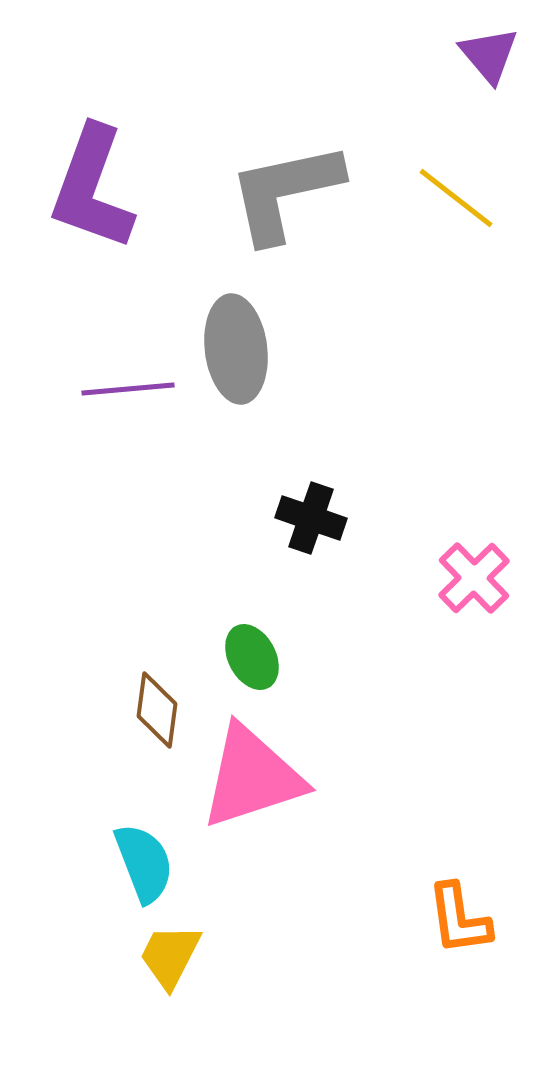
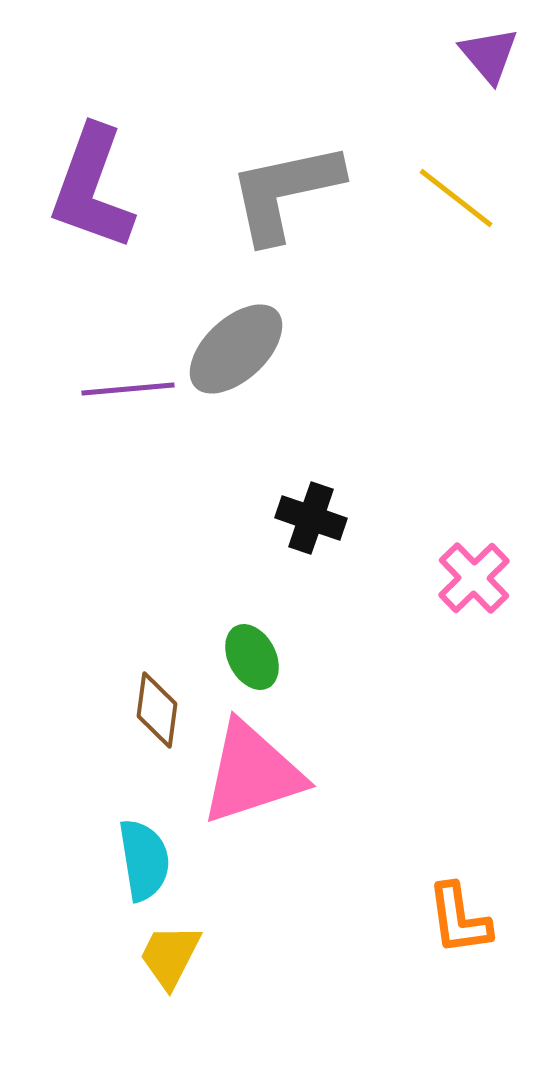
gray ellipse: rotated 54 degrees clockwise
pink triangle: moved 4 px up
cyan semicircle: moved 3 px up; rotated 12 degrees clockwise
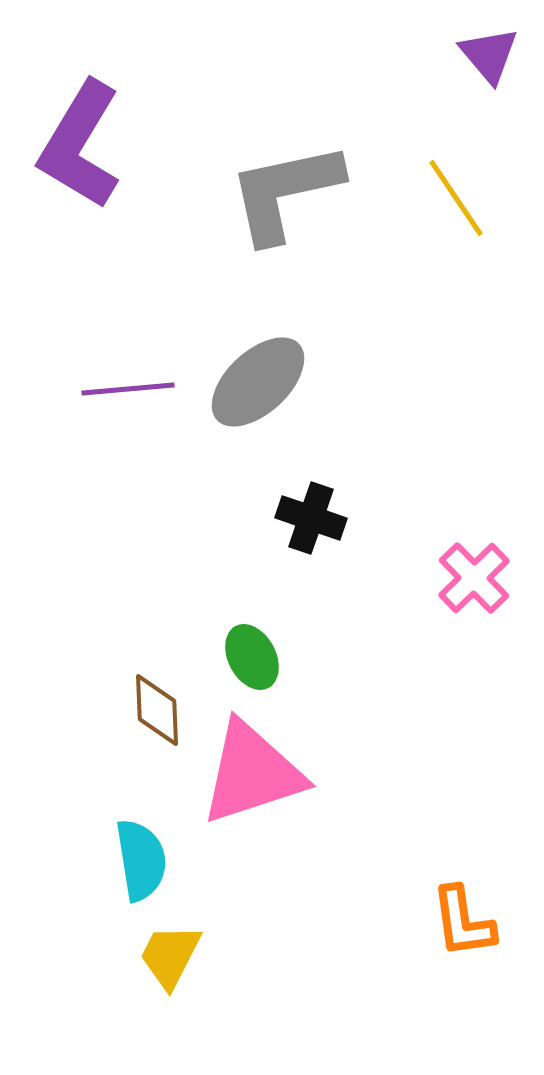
purple L-shape: moved 12 px left, 43 px up; rotated 11 degrees clockwise
yellow line: rotated 18 degrees clockwise
gray ellipse: moved 22 px right, 33 px down
brown diamond: rotated 10 degrees counterclockwise
cyan semicircle: moved 3 px left
orange L-shape: moved 4 px right, 3 px down
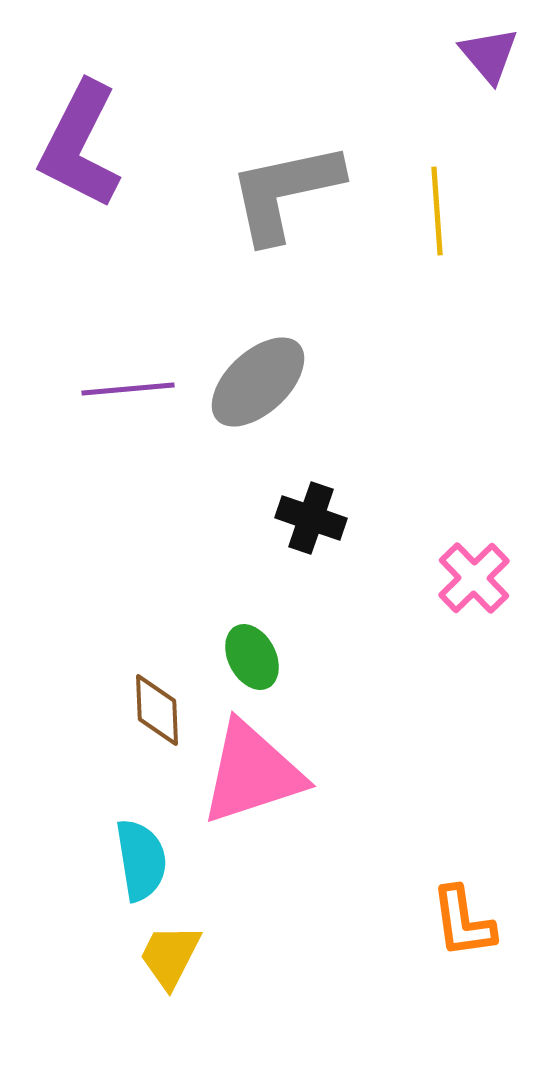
purple L-shape: rotated 4 degrees counterclockwise
yellow line: moved 19 px left, 13 px down; rotated 30 degrees clockwise
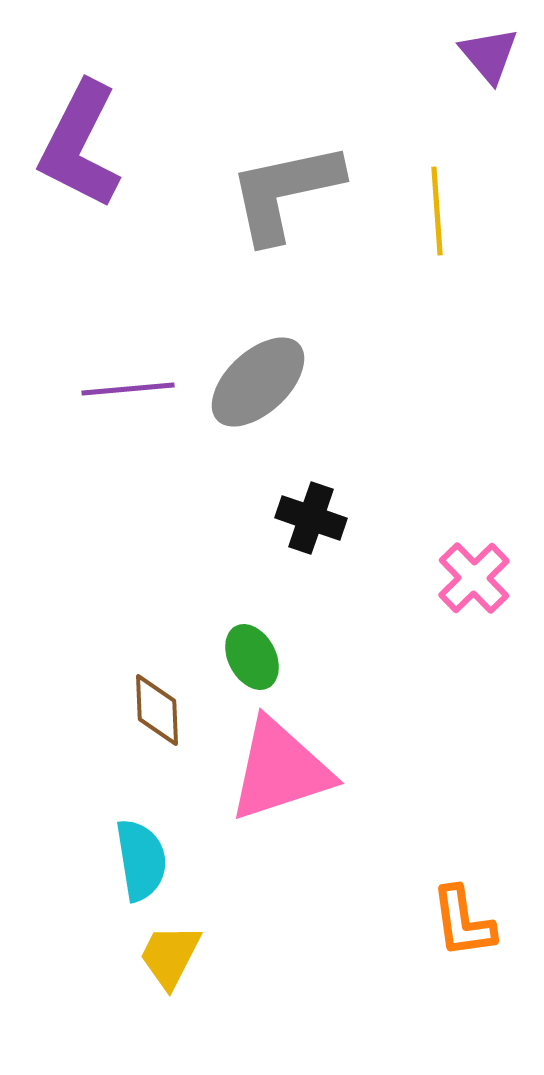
pink triangle: moved 28 px right, 3 px up
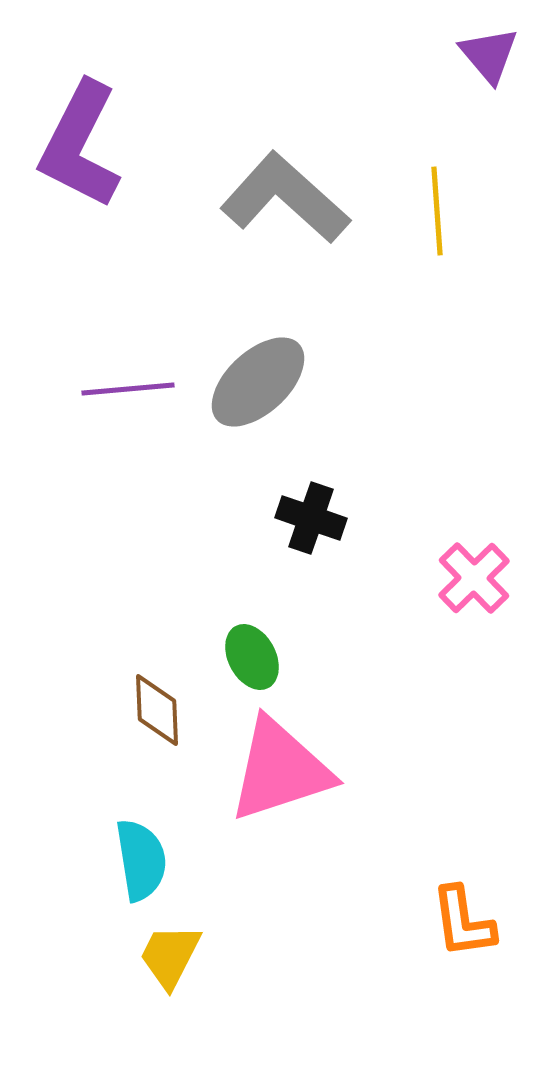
gray L-shape: moved 6 px down; rotated 54 degrees clockwise
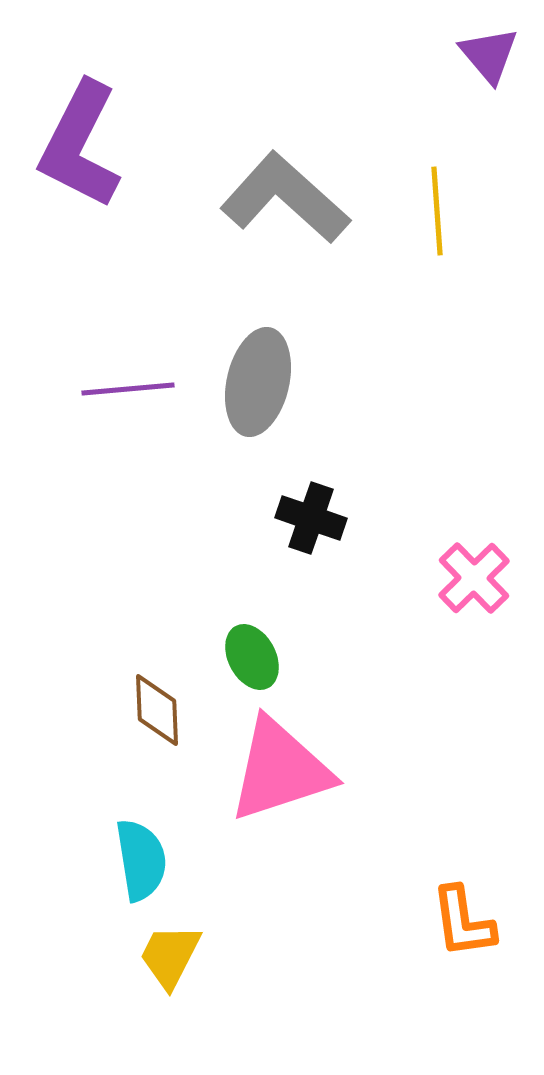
gray ellipse: rotated 34 degrees counterclockwise
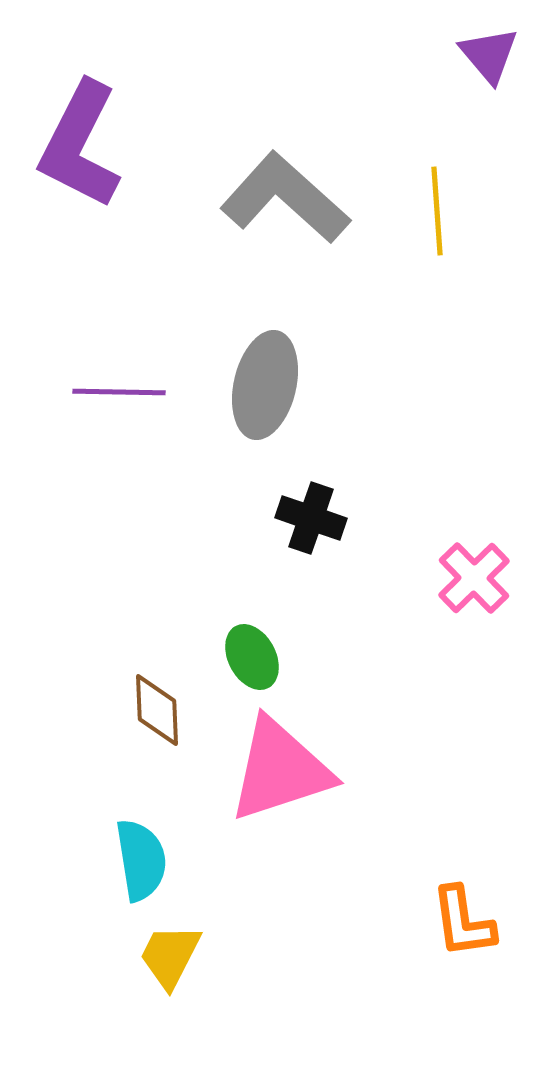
gray ellipse: moved 7 px right, 3 px down
purple line: moved 9 px left, 3 px down; rotated 6 degrees clockwise
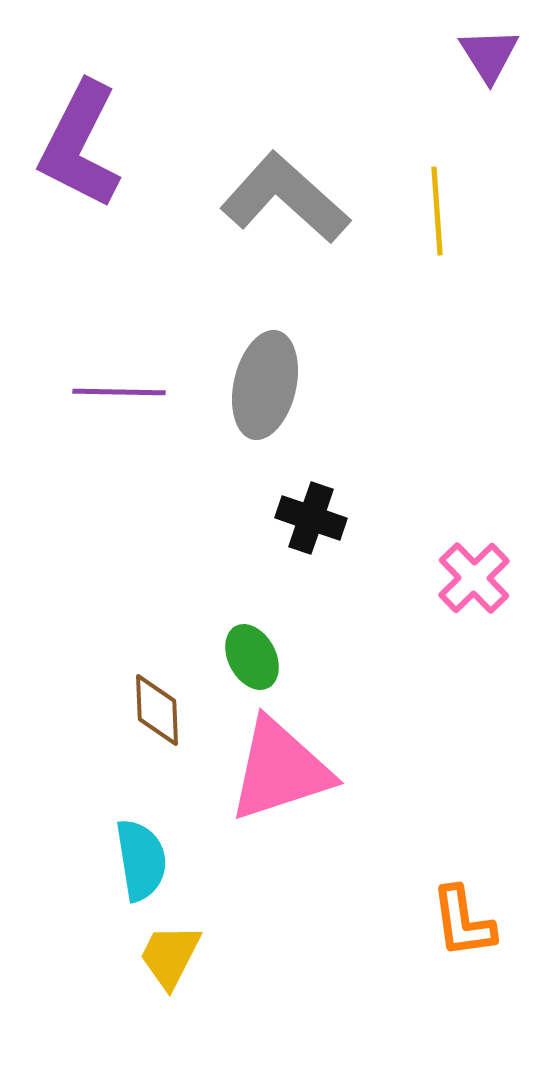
purple triangle: rotated 8 degrees clockwise
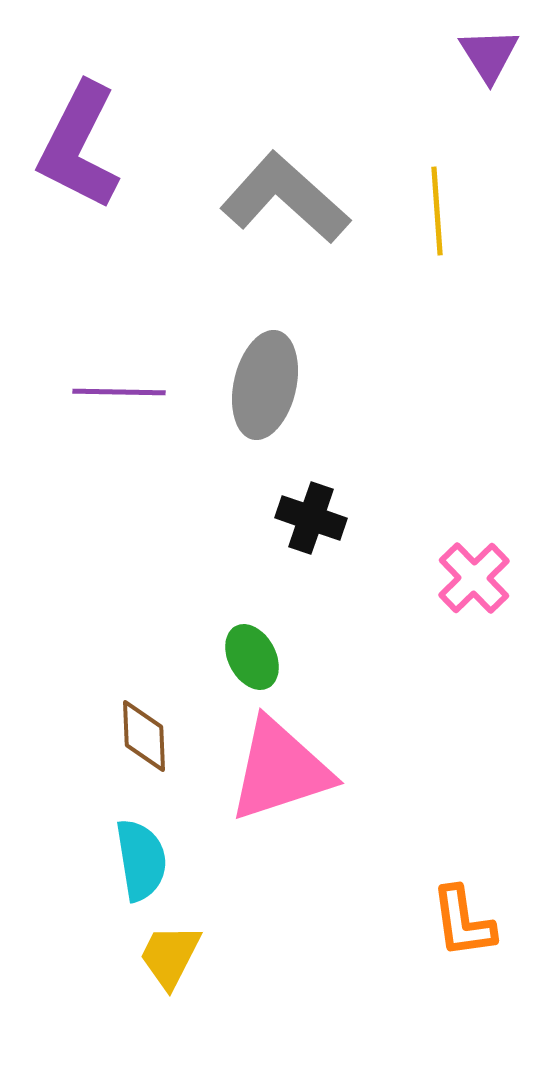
purple L-shape: moved 1 px left, 1 px down
brown diamond: moved 13 px left, 26 px down
